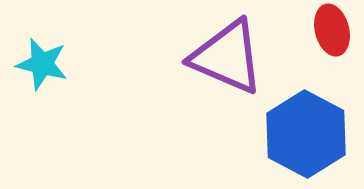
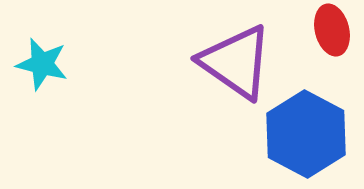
purple triangle: moved 9 px right, 5 px down; rotated 12 degrees clockwise
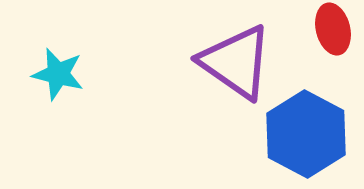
red ellipse: moved 1 px right, 1 px up
cyan star: moved 16 px right, 10 px down
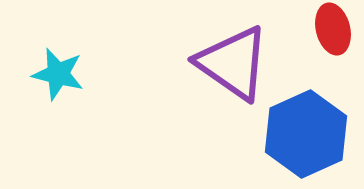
purple triangle: moved 3 px left, 1 px down
blue hexagon: rotated 8 degrees clockwise
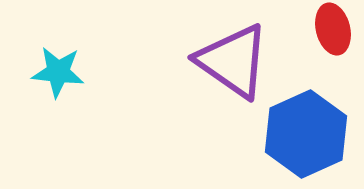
purple triangle: moved 2 px up
cyan star: moved 2 px up; rotated 8 degrees counterclockwise
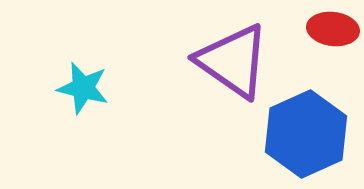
red ellipse: rotated 69 degrees counterclockwise
cyan star: moved 25 px right, 16 px down; rotated 8 degrees clockwise
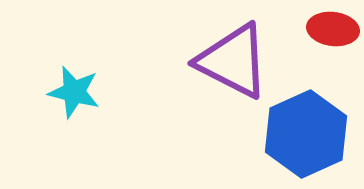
purple triangle: rotated 8 degrees counterclockwise
cyan star: moved 9 px left, 4 px down
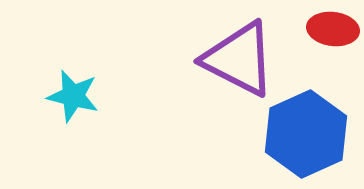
purple triangle: moved 6 px right, 2 px up
cyan star: moved 1 px left, 4 px down
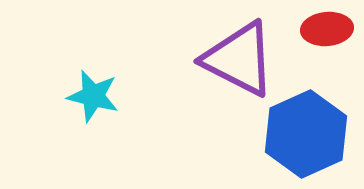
red ellipse: moved 6 px left; rotated 12 degrees counterclockwise
cyan star: moved 20 px right
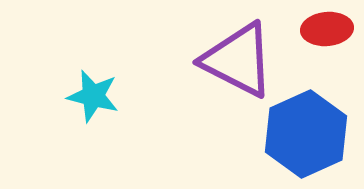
purple triangle: moved 1 px left, 1 px down
